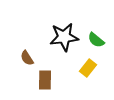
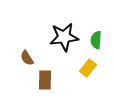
green semicircle: rotated 54 degrees clockwise
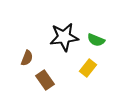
green semicircle: rotated 72 degrees counterclockwise
brown semicircle: rotated 126 degrees counterclockwise
brown rectangle: rotated 36 degrees counterclockwise
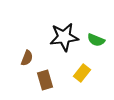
yellow rectangle: moved 6 px left, 5 px down
brown rectangle: rotated 18 degrees clockwise
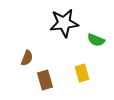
black star: moved 14 px up
yellow rectangle: rotated 54 degrees counterclockwise
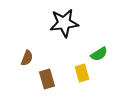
green semicircle: moved 3 px right, 14 px down; rotated 54 degrees counterclockwise
brown rectangle: moved 2 px right, 1 px up
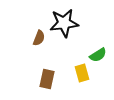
green semicircle: moved 1 px left, 1 px down
brown semicircle: moved 12 px right, 20 px up
brown rectangle: rotated 30 degrees clockwise
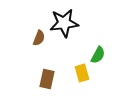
green semicircle: rotated 30 degrees counterclockwise
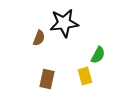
yellow rectangle: moved 3 px right, 3 px down
